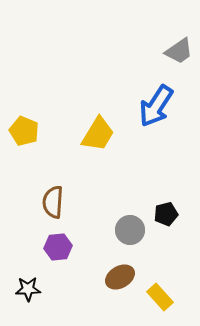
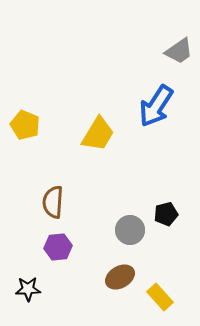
yellow pentagon: moved 1 px right, 6 px up
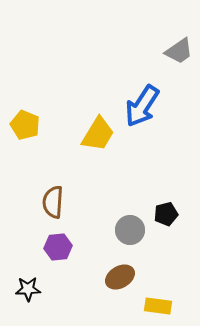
blue arrow: moved 14 px left
yellow rectangle: moved 2 px left, 9 px down; rotated 40 degrees counterclockwise
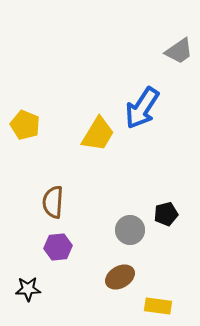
blue arrow: moved 2 px down
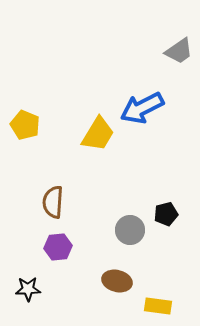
blue arrow: rotated 30 degrees clockwise
brown ellipse: moved 3 px left, 4 px down; rotated 44 degrees clockwise
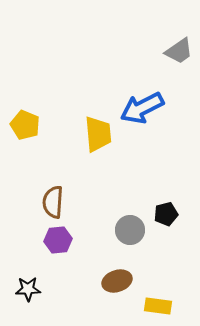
yellow trapezoid: rotated 36 degrees counterclockwise
purple hexagon: moved 7 px up
brown ellipse: rotated 32 degrees counterclockwise
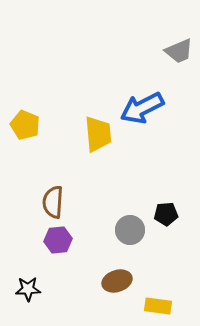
gray trapezoid: rotated 12 degrees clockwise
black pentagon: rotated 10 degrees clockwise
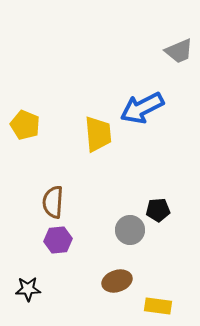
black pentagon: moved 8 px left, 4 px up
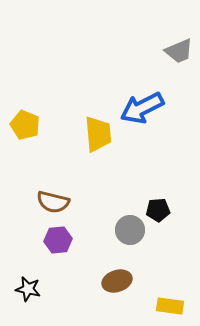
brown semicircle: rotated 80 degrees counterclockwise
black star: rotated 15 degrees clockwise
yellow rectangle: moved 12 px right
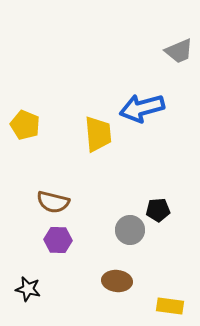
blue arrow: rotated 12 degrees clockwise
purple hexagon: rotated 8 degrees clockwise
brown ellipse: rotated 24 degrees clockwise
